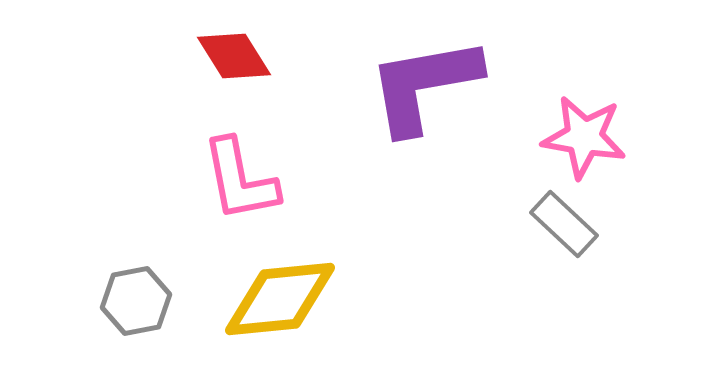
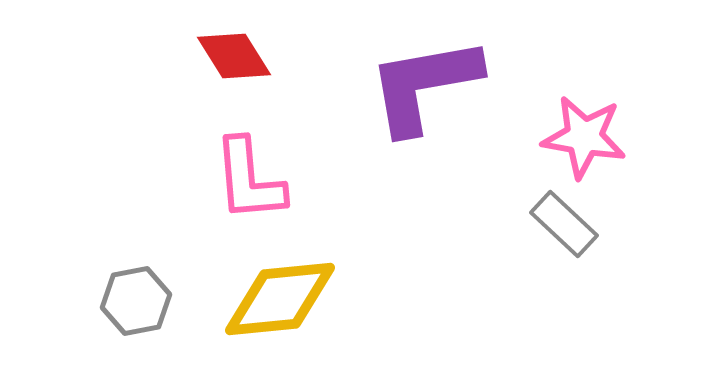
pink L-shape: moved 9 px right; rotated 6 degrees clockwise
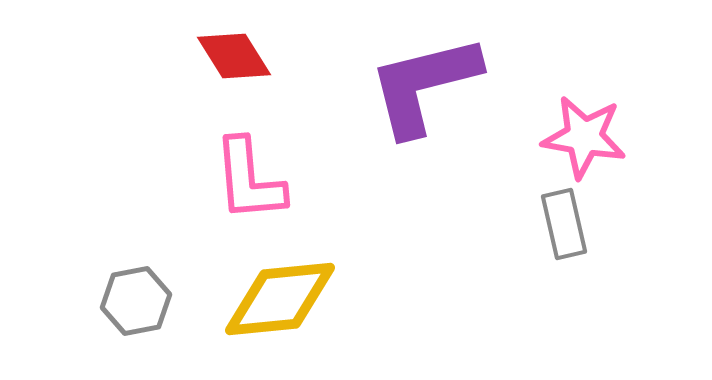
purple L-shape: rotated 4 degrees counterclockwise
gray rectangle: rotated 34 degrees clockwise
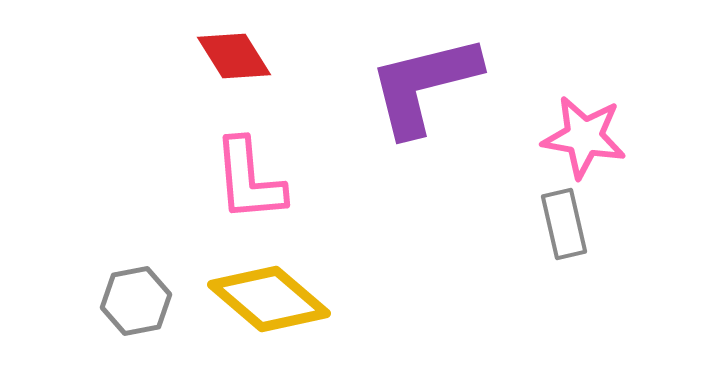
yellow diamond: moved 11 px left; rotated 46 degrees clockwise
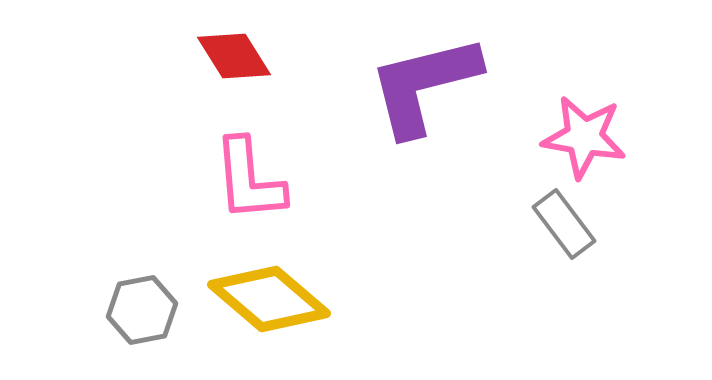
gray rectangle: rotated 24 degrees counterclockwise
gray hexagon: moved 6 px right, 9 px down
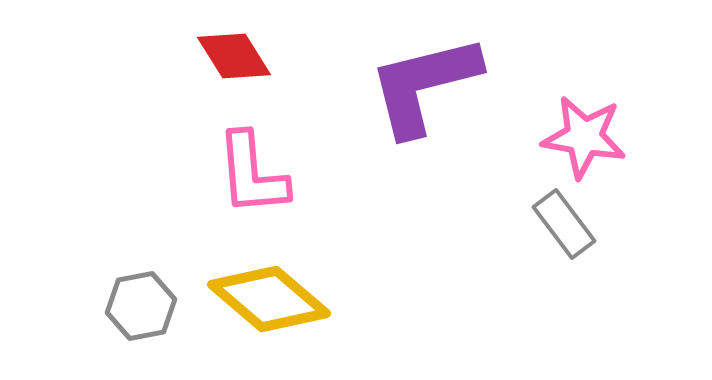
pink L-shape: moved 3 px right, 6 px up
gray hexagon: moved 1 px left, 4 px up
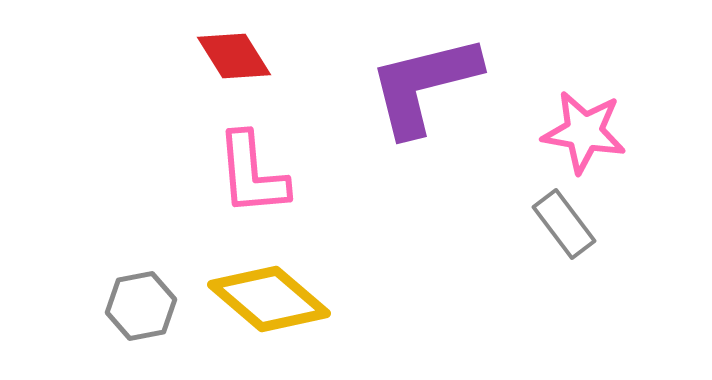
pink star: moved 5 px up
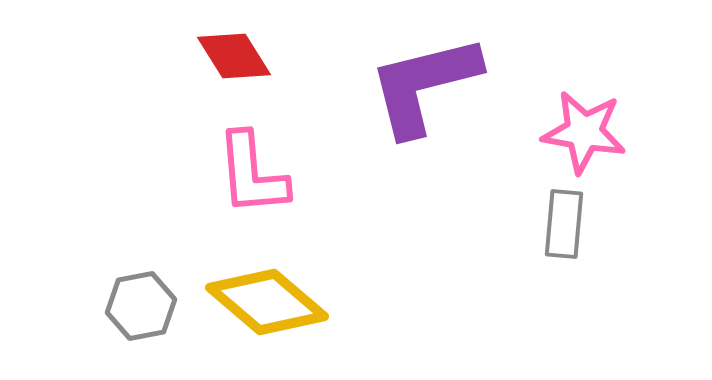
gray rectangle: rotated 42 degrees clockwise
yellow diamond: moved 2 px left, 3 px down
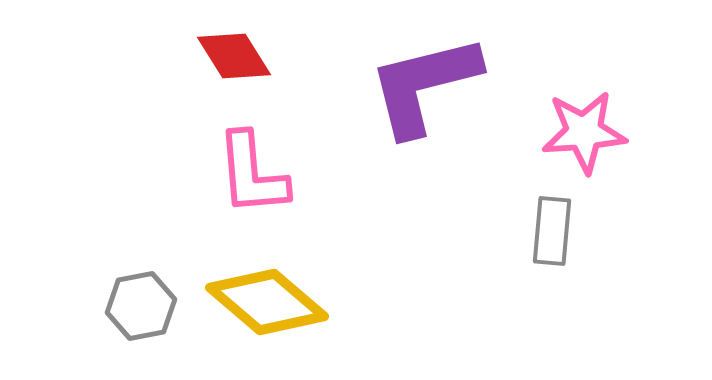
pink star: rotated 14 degrees counterclockwise
gray rectangle: moved 12 px left, 7 px down
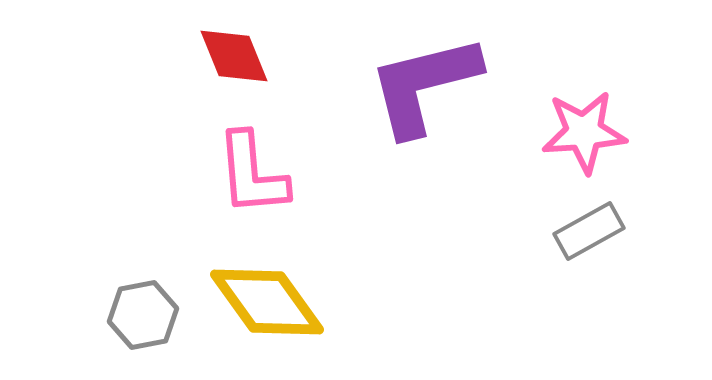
red diamond: rotated 10 degrees clockwise
gray rectangle: moved 37 px right; rotated 56 degrees clockwise
yellow diamond: rotated 14 degrees clockwise
gray hexagon: moved 2 px right, 9 px down
